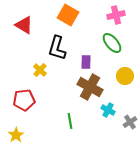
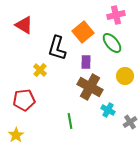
orange square: moved 15 px right, 17 px down; rotated 20 degrees clockwise
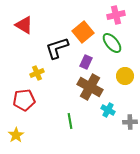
black L-shape: rotated 55 degrees clockwise
purple rectangle: rotated 24 degrees clockwise
yellow cross: moved 3 px left, 3 px down; rotated 24 degrees clockwise
gray cross: rotated 32 degrees clockwise
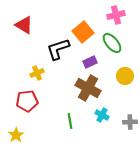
black L-shape: moved 1 px right, 1 px down
purple rectangle: moved 4 px right; rotated 40 degrees clockwise
brown cross: moved 2 px left, 1 px down
red pentagon: moved 3 px right, 1 px down
cyan cross: moved 6 px left, 5 px down
